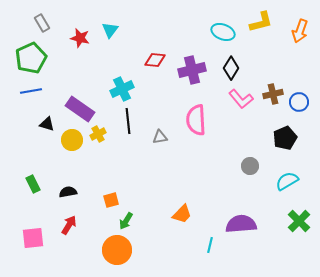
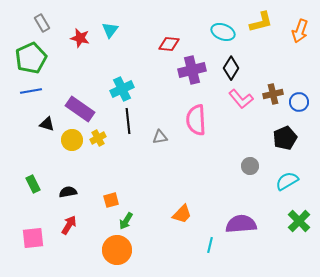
red diamond: moved 14 px right, 16 px up
yellow cross: moved 4 px down
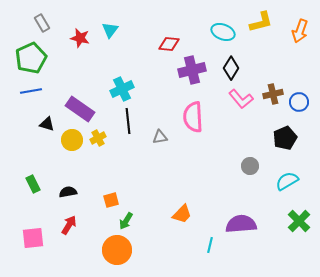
pink semicircle: moved 3 px left, 3 px up
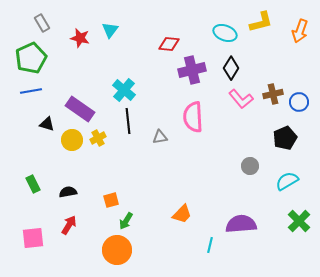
cyan ellipse: moved 2 px right, 1 px down
cyan cross: moved 2 px right, 1 px down; rotated 25 degrees counterclockwise
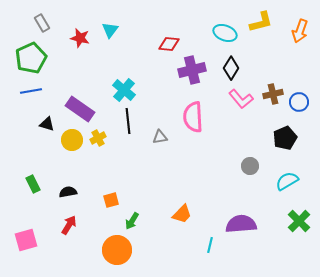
green arrow: moved 6 px right
pink square: moved 7 px left, 2 px down; rotated 10 degrees counterclockwise
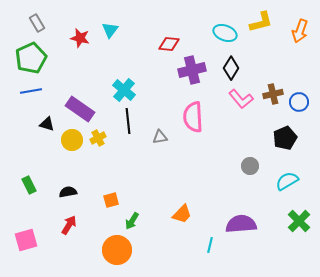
gray rectangle: moved 5 px left
green rectangle: moved 4 px left, 1 px down
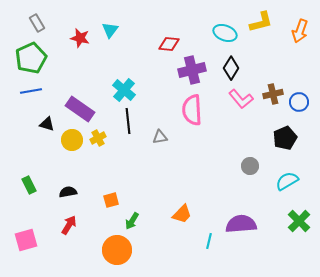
pink semicircle: moved 1 px left, 7 px up
cyan line: moved 1 px left, 4 px up
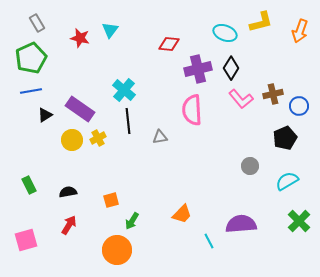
purple cross: moved 6 px right, 1 px up
blue circle: moved 4 px down
black triangle: moved 2 px left, 9 px up; rotated 49 degrees counterclockwise
cyan line: rotated 42 degrees counterclockwise
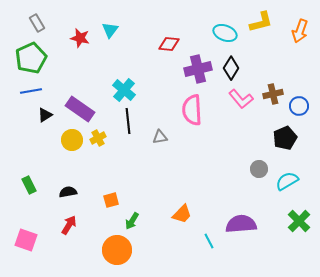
gray circle: moved 9 px right, 3 px down
pink square: rotated 35 degrees clockwise
